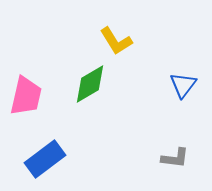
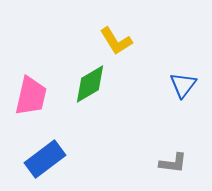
pink trapezoid: moved 5 px right
gray L-shape: moved 2 px left, 5 px down
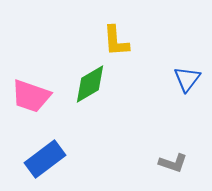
yellow L-shape: rotated 28 degrees clockwise
blue triangle: moved 4 px right, 6 px up
pink trapezoid: rotated 96 degrees clockwise
gray L-shape: rotated 12 degrees clockwise
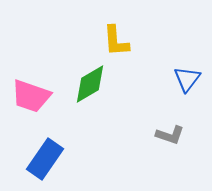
blue rectangle: rotated 18 degrees counterclockwise
gray L-shape: moved 3 px left, 28 px up
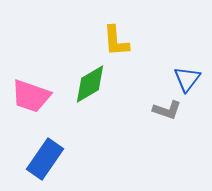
gray L-shape: moved 3 px left, 25 px up
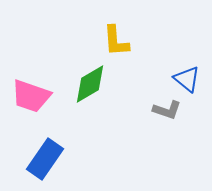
blue triangle: rotated 28 degrees counterclockwise
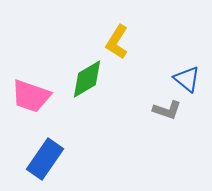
yellow L-shape: moved 1 px right, 1 px down; rotated 36 degrees clockwise
green diamond: moved 3 px left, 5 px up
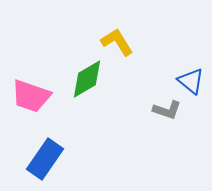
yellow L-shape: rotated 116 degrees clockwise
blue triangle: moved 4 px right, 2 px down
